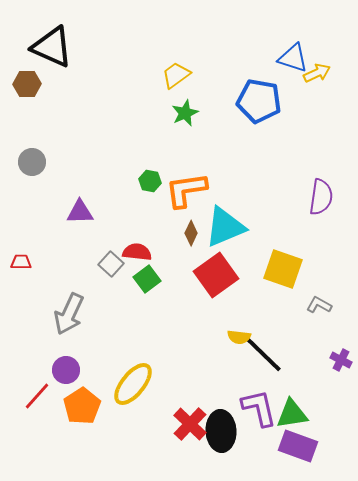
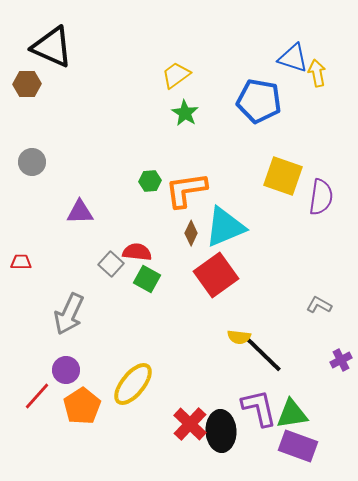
yellow arrow: rotated 76 degrees counterclockwise
green star: rotated 16 degrees counterclockwise
green hexagon: rotated 15 degrees counterclockwise
yellow square: moved 93 px up
green square: rotated 24 degrees counterclockwise
purple cross: rotated 35 degrees clockwise
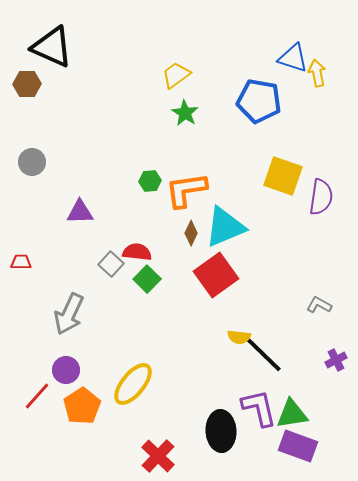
green square: rotated 16 degrees clockwise
purple cross: moved 5 px left
red cross: moved 32 px left, 32 px down
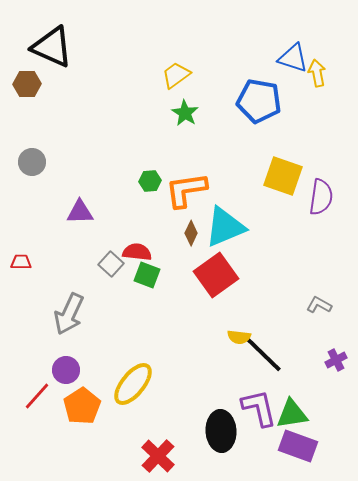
green square: moved 4 px up; rotated 24 degrees counterclockwise
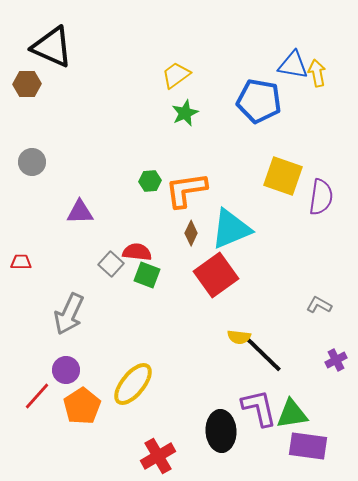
blue triangle: moved 7 px down; rotated 8 degrees counterclockwise
green star: rotated 16 degrees clockwise
cyan triangle: moved 6 px right, 2 px down
purple rectangle: moved 10 px right; rotated 12 degrees counterclockwise
red cross: rotated 16 degrees clockwise
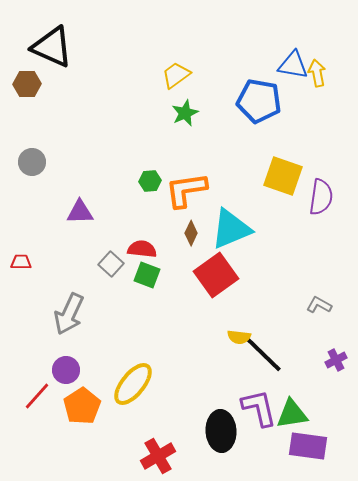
red semicircle: moved 5 px right, 3 px up
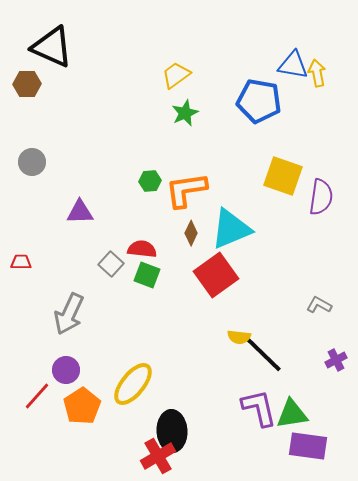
black ellipse: moved 49 px left
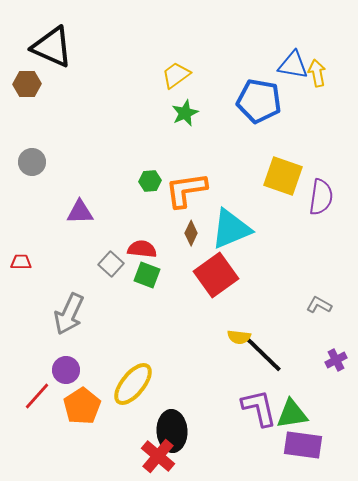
purple rectangle: moved 5 px left, 1 px up
red cross: rotated 20 degrees counterclockwise
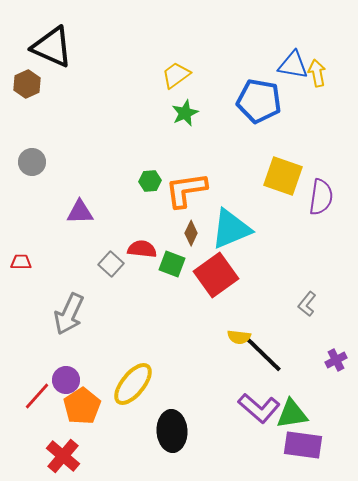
brown hexagon: rotated 24 degrees counterclockwise
green square: moved 25 px right, 11 px up
gray L-shape: moved 12 px left, 1 px up; rotated 80 degrees counterclockwise
purple circle: moved 10 px down
purple L-shape: rotated 144 degrees clockwise
red cross: moved 95 px left
